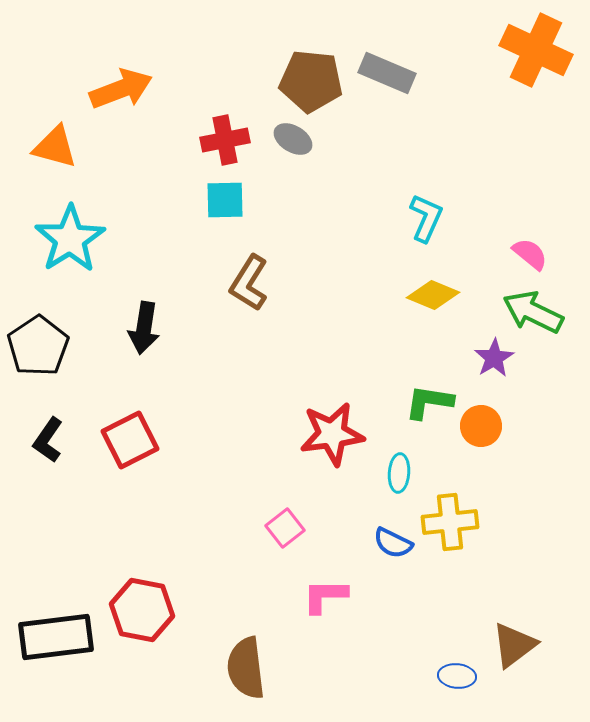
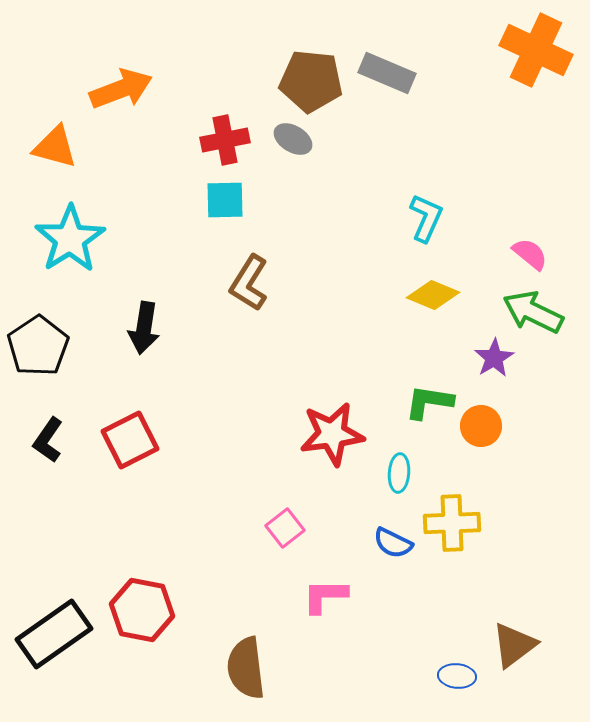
yellow cross: moved 2 px right, 1 px down; rotated 4 degrees clockwise
black rectangle: moved 2 px left, 3 px up; rotated 28 degrees counterclockwise
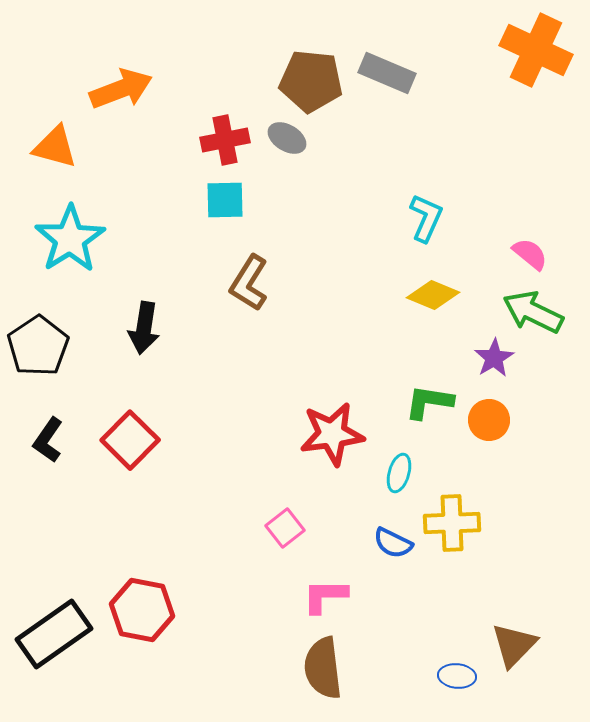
gray ellipse: moved 6 px left, 1 px up
orange circle: moved 8 px right, 6 px up
red square: rotated 18 degrees counterclockwise
cyan ellipse: rotated 12 degrees clockwise
brown triangle: rotated 9 degrees counterclockwise
brown semicircle: moved 77 px right
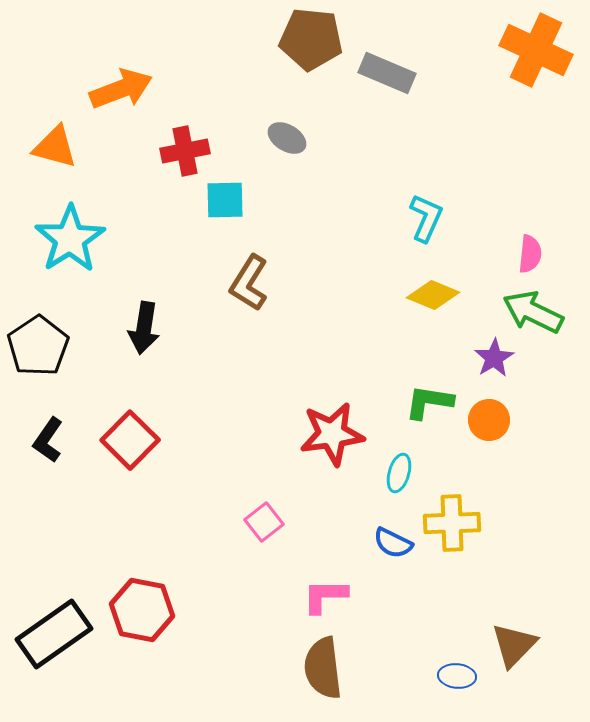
brown pentagon: moved 42 px up
red cross: moved 40 px left, 11 px down
pink semicircle: rotated 57 degrees clockwise
pink square: moved 21 px left, 6 px up
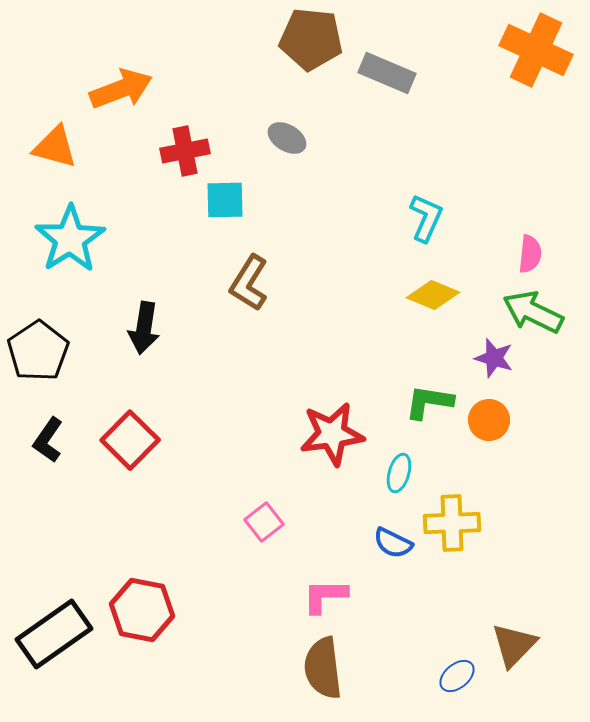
black pentagon: moved 5 px down
purple star: rotated 24 degrees counterclockwise
blue ellipse: rotated 45 degrees counterclockwise
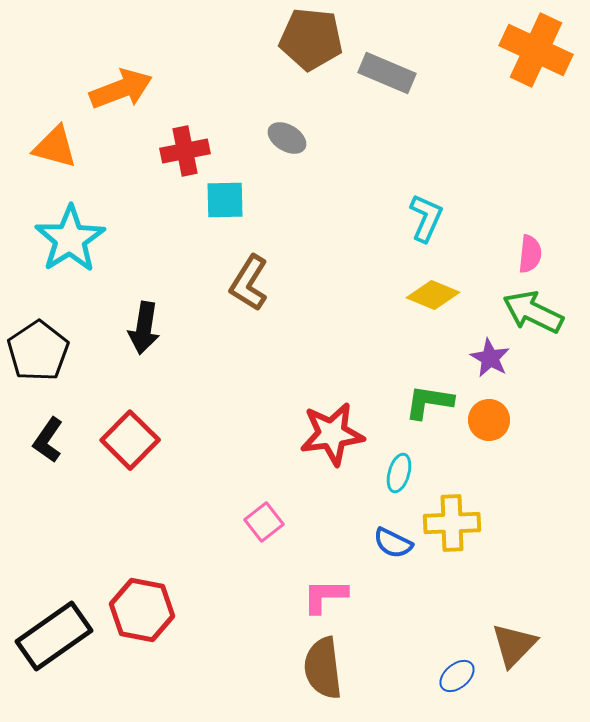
purple star: moved 4 px left; rotated 12 degrees clockwise
black rectangle: moved 2 px down
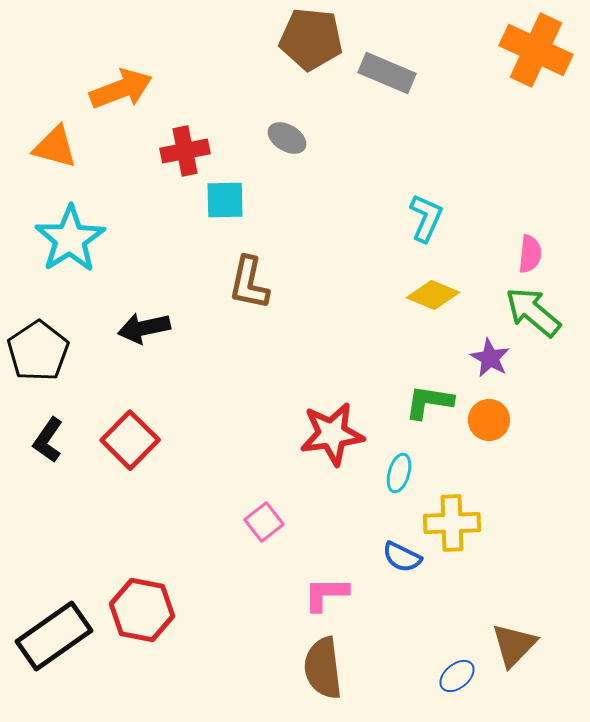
brown L-shape: rotated 20 degrees counterclockwise
green arrow: rotated 14 degrees clockwise
black arrow: rotated 69 degrees clockwise
blue semicircle: moved 9 px right, 14 px down
pink L-shape: moved 1 px right, 2 px up
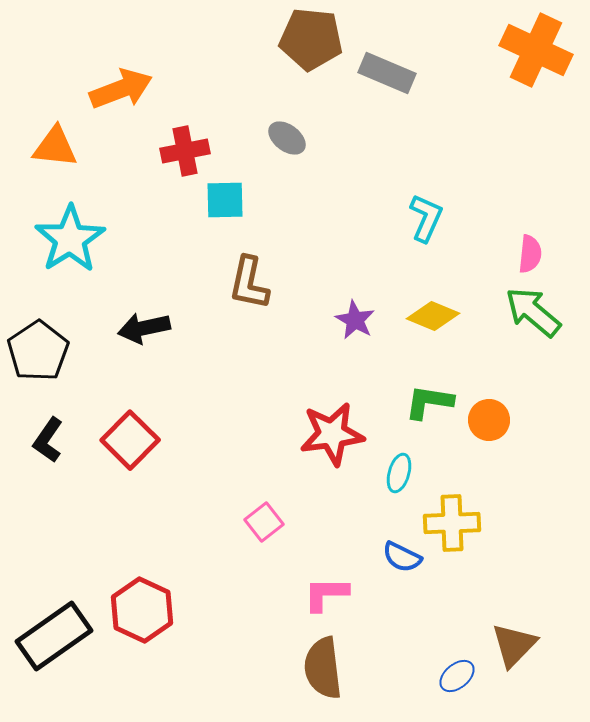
gray ellipse: rotated 6 degrees clockwise
orange triangle: rotated 9 degrees counterclockwise
yellow diamond: moved 21 px down
purple star: moved 135 px left, 38 px up
red hexagon: rotated 14 degrees clockwise
